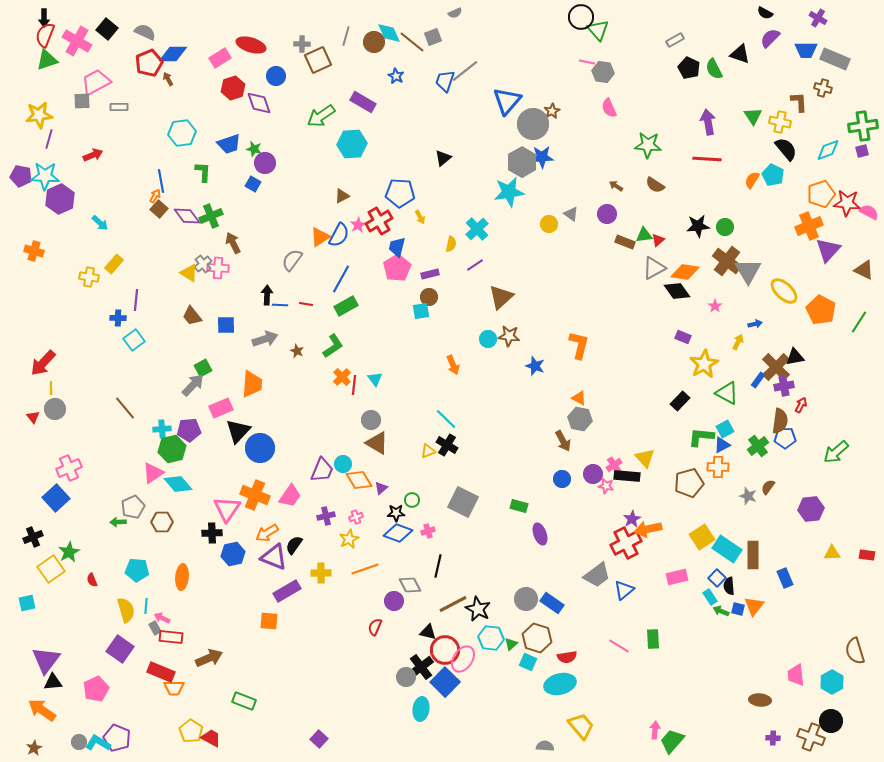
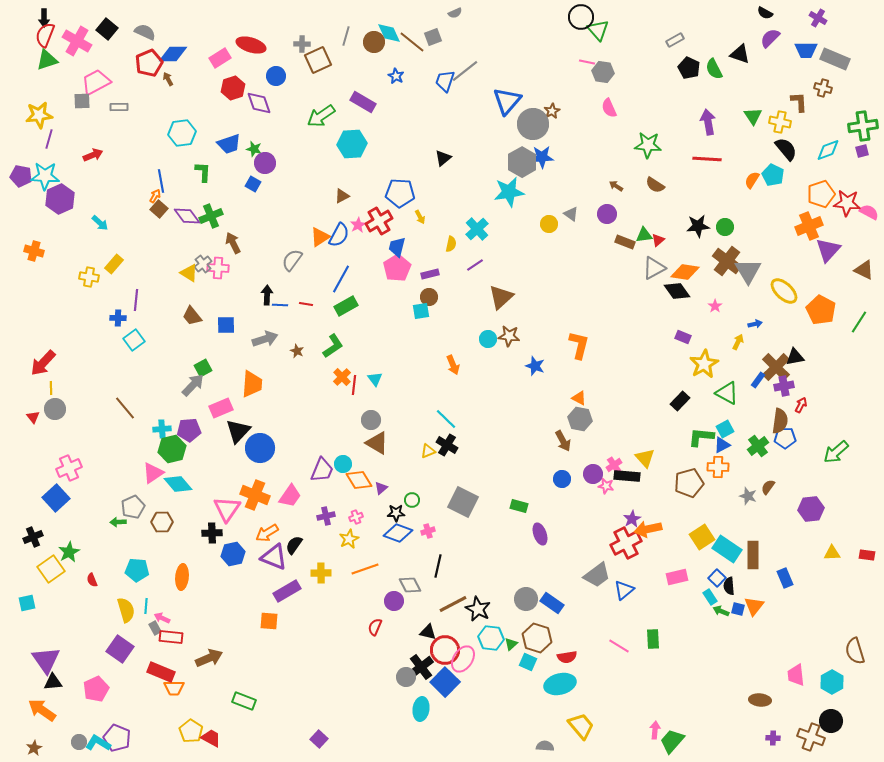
purple triangle at (46, 660): rotated 12 degrees counterclockwise
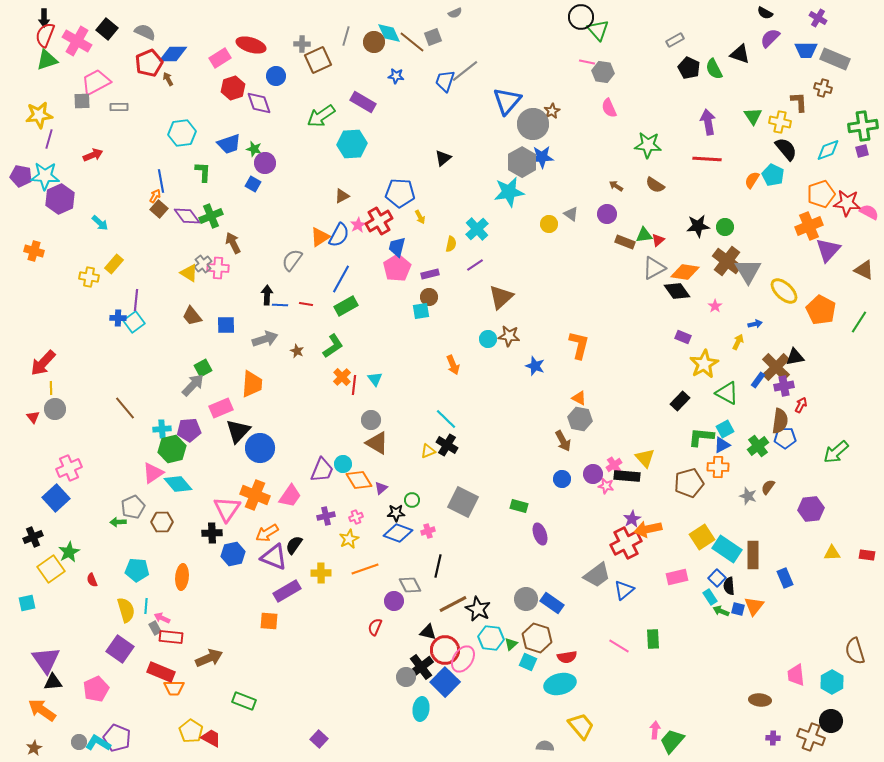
blue star at (396, 76): rotated 21 degrees counterclockwise
cyan square at (134, 340): moved 18 px up
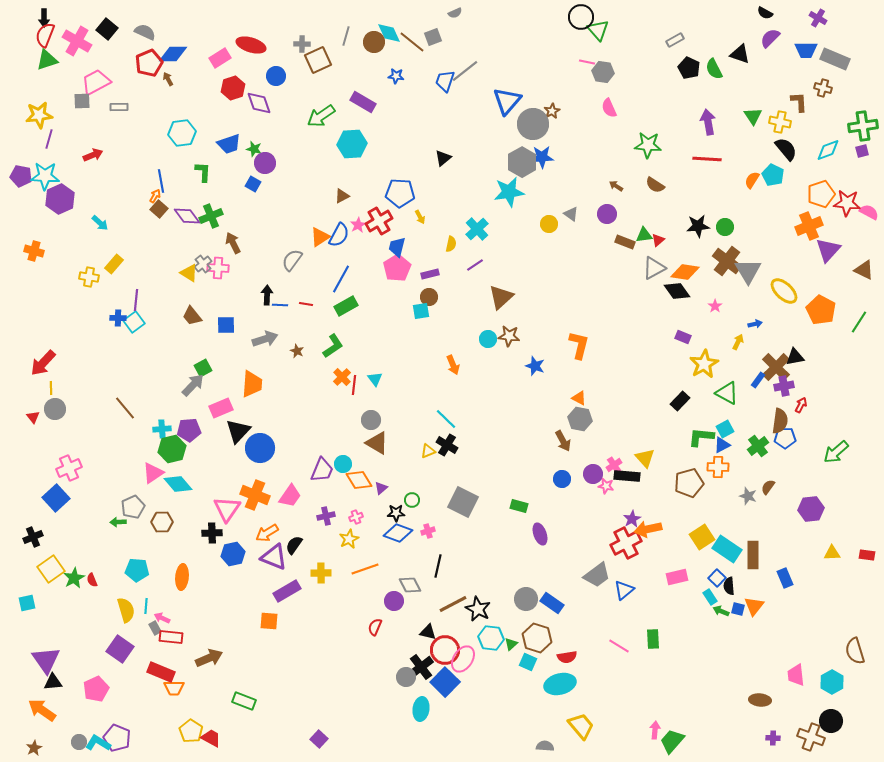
green star at (69, 552): moved 5 px right, 26 px down
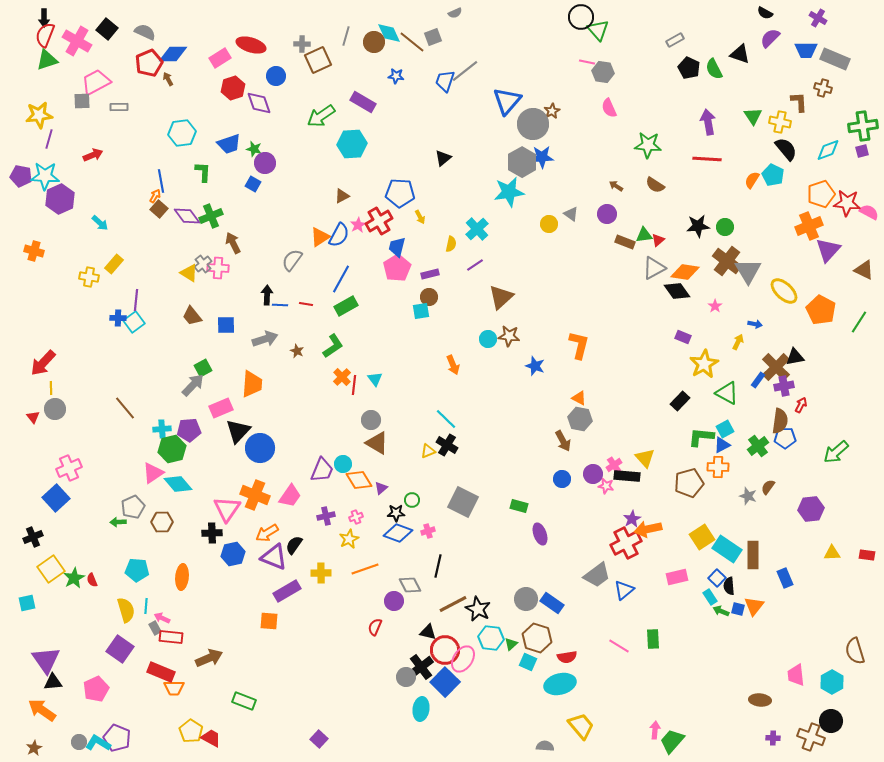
blue arrow at (755, 324): rotated 24 degrees clockwise
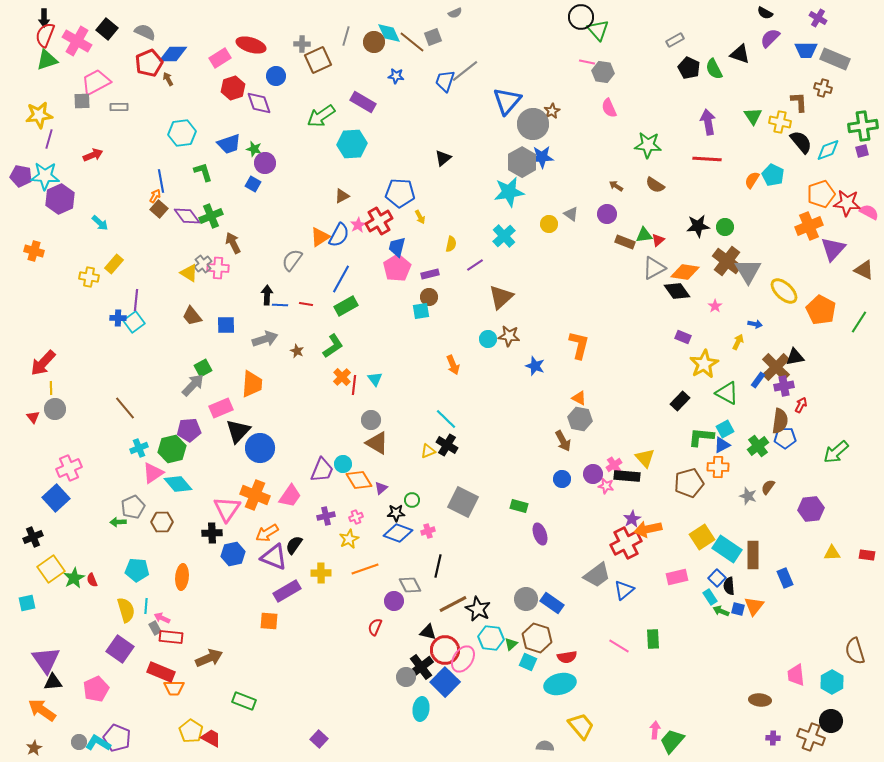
black semicircle at (786, 149): moved 15 px right, 7 px up
green L-shape at (203, 172): rotated 20 degrees counterclockwise
cyan cross at (477, 229): moved 27 px right, 7 px down
purple triangle at (828, 250): moved 5 px right, 1 px up
cyan cross at (162, 429): moved 23 px left, 19 px down; rotated 18 degrees counterclockwise
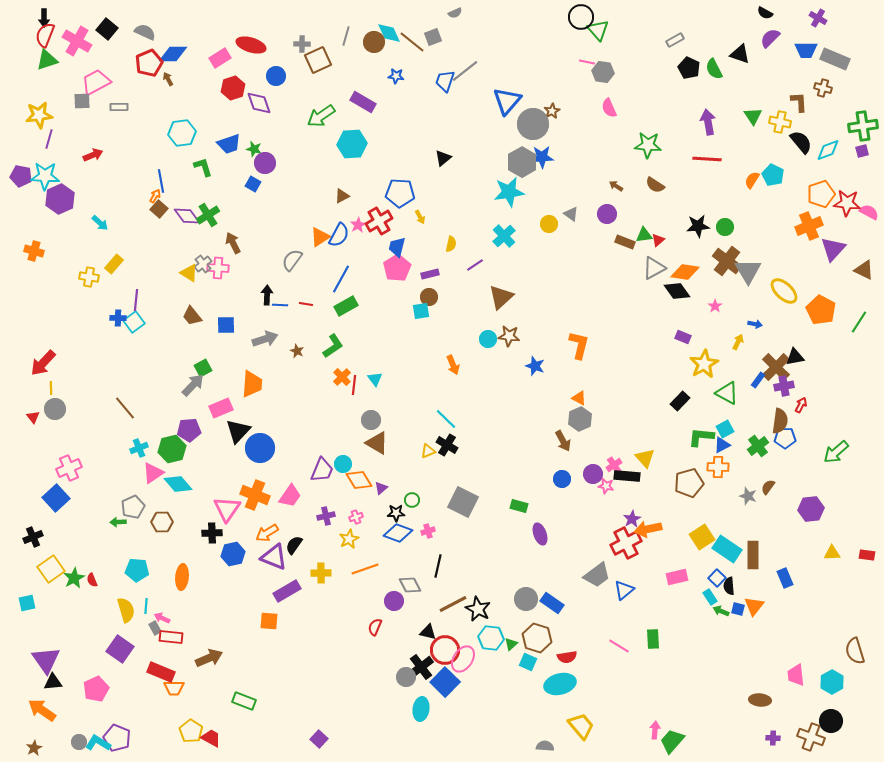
green L-shape at (203, 172): moved 5 px up
green cross at (211, 216): moved 3 px left, 1 px up; rotated 10 degrees counterclockwise
gray hexagon at (580, 419): rotated 25 degrees clockwise
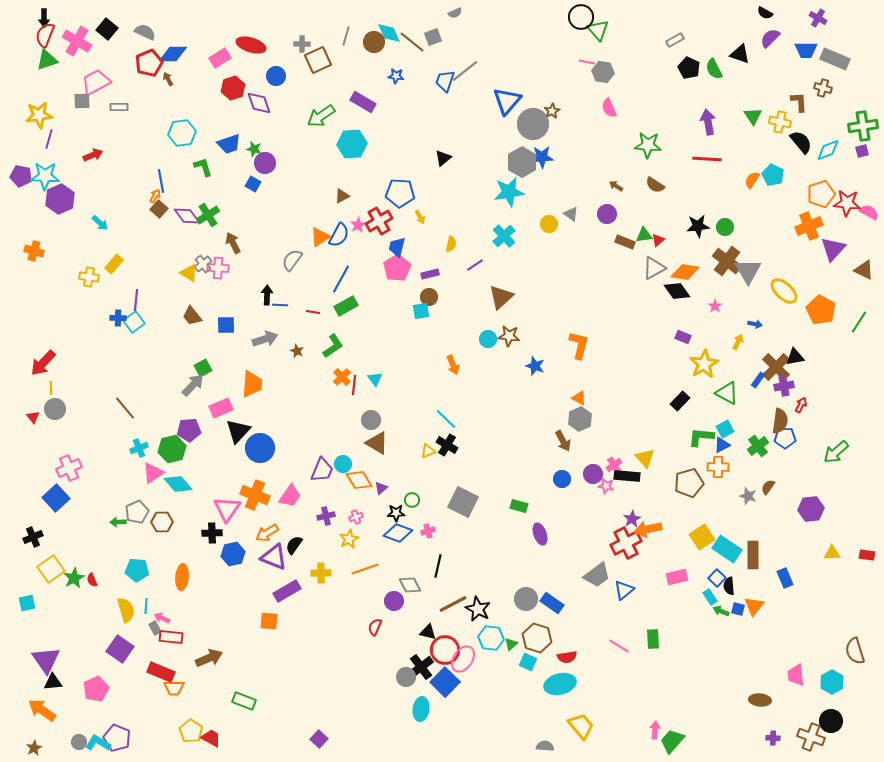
red line at (306, 304): moved 7 px right, 8 px down
gray pentagon at (133, 507): moved 4 px right, 5 px down
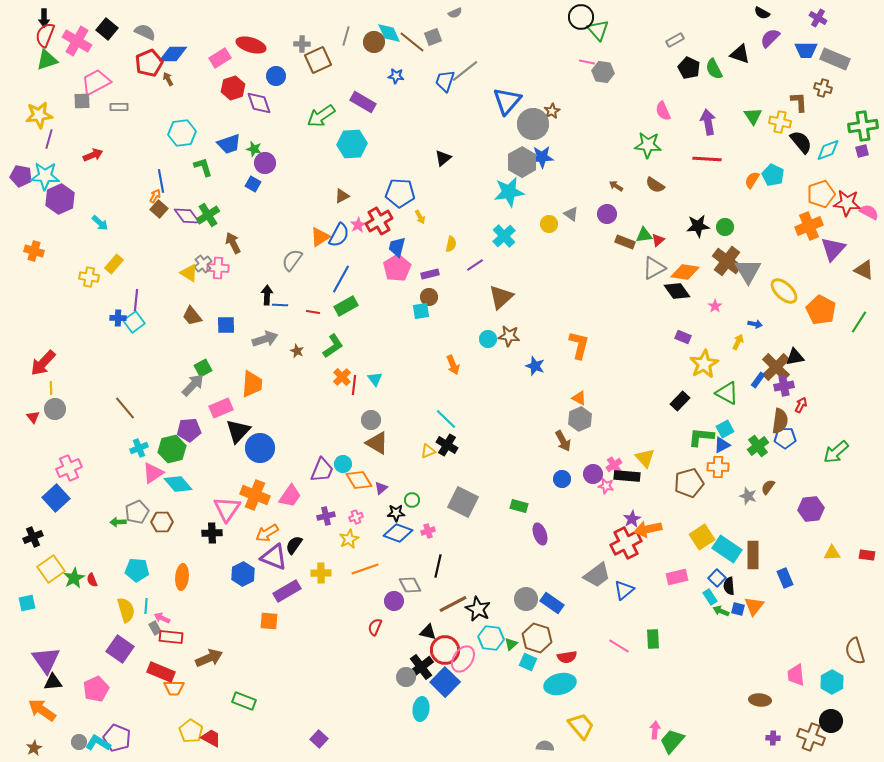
black semicircle at (765, 13): moved 3 px left
pink semicircle at (609, 108): moved 54 px right, 3 px down
blue hexagon at (233, 554): moved 10 px right, 20 px down; rotated 15 degrees counterclockwise
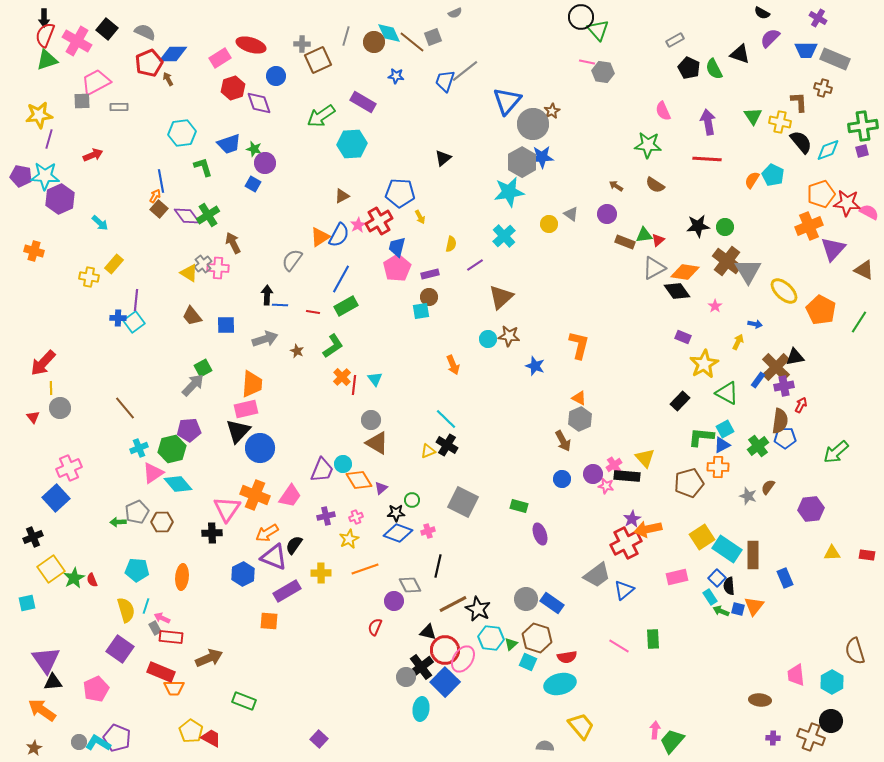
pink rectangle at (221, 408): moved 25 px right, 1 px down; rotated 10 degrees clockwise
gray circle at (55, 409): moved 5 px right, 1 px up
cyan line at (146, 606): rotated 14 degrees clockwise
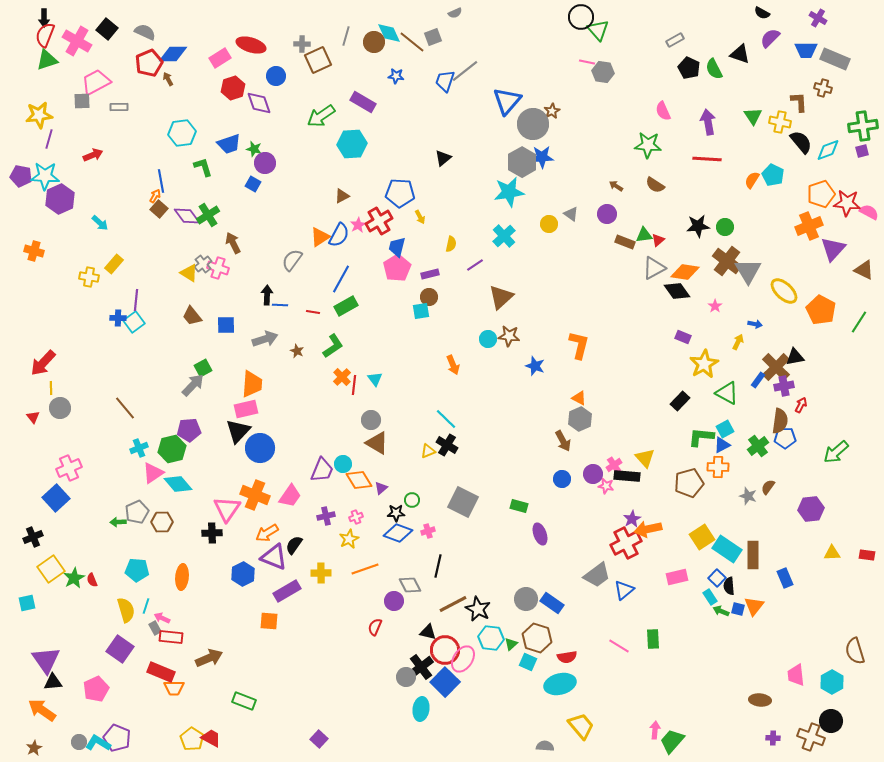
pink cross at (218, 268): rotated 15 degrees clockwise
yellow pentagon at (191, 731): moved 1 px right, 8 px down
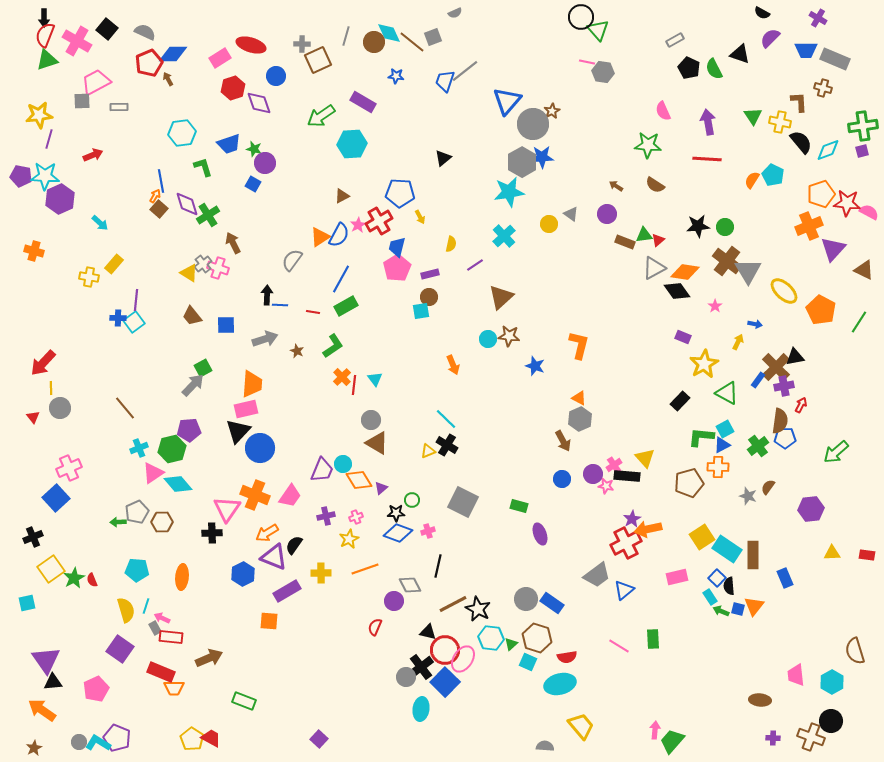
purple diamond at (187, 216): moved 12 px up; rotated 20 degrees clockwise
